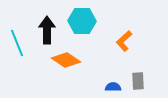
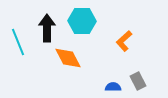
black arrow: moved 2 px up
cyan line: moved 1 px right, 1 px up
orange diamond: moved 2 px right, 2 px up; rotated 28 degrees clockwise
gray rectangle: rotated 24 degrees counterclockwise
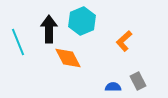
cyan hexagon: rotated 24 degrees counterclockwise
black arrow: moved 2 px right, 1 px down
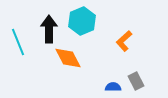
gray rectangle: moved 2 px left
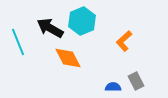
black arrow: moved 1 px right, 1 px up; rotated 60 degrees counterclockwise
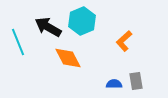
black arrow: moved 2 px left, 1 px up
gray rectangle: rotated 18 degrees clockwise
blue semicircle: moved 1 px right, 3 px up
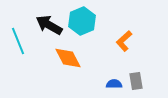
black arrow: moved 1 px right, 2 px up
cyan line: moved 1 px up
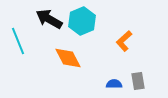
black arrow: moved 6 px up
gray rectangle: moved 2 px right
